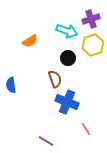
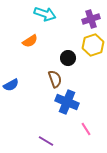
cyan arrow: moved 22 px left, 17 px up
blue semicircle: rotated 112 degrees counterclockwise
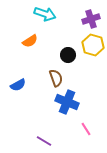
yellow hexagon: rotated 25 degrees counterclockwise
black circle: moved 3 px up
brown semicircle: moved 1 px right, 1 px up
blue semicircle: moved 7 px right
purple line: moved 2 px left
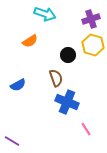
purple line: moved 32 px left
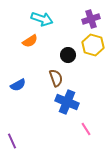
cyan arrow: moved 3 px left, 5 px down
purple line: rotated 35 degrees clockwise
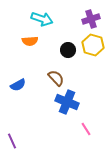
orange semicircle: rotated 28 degrees clockwise
black circle: moved 5 px up
brown semicircle: rotated 24 degrees counterclockwise
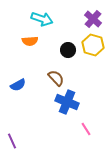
purple cross: moved 2 px right; rotated 30 degrees counterclockwise
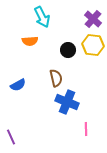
cyan arrow: moved 2 px up; rotated 45 degrees clockwise
yellow hexagon: rotated 10 degrees counterclockwise
brown semicircle: rotated 30 degrees clockwise
pink line: rotated 32 degrees clockwise
purple line: moved 1 px left, 4 px up
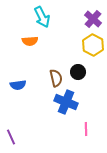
yellow hexagon: rotated 20 degrees clockwise
black circle: moved 10 px right, 22 px down
blue semicircle: rotated 21 degrees clockwise
blue cross: moved 1 px left
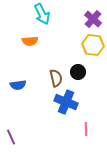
cyan arrow: moved 3 px up
yellow hexagon: rotated 20 degrees counterclockwise
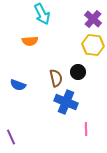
blue semicircle: rotated 28 degrees clockwise
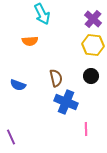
black circle: moved 13 px right, 4 px down
